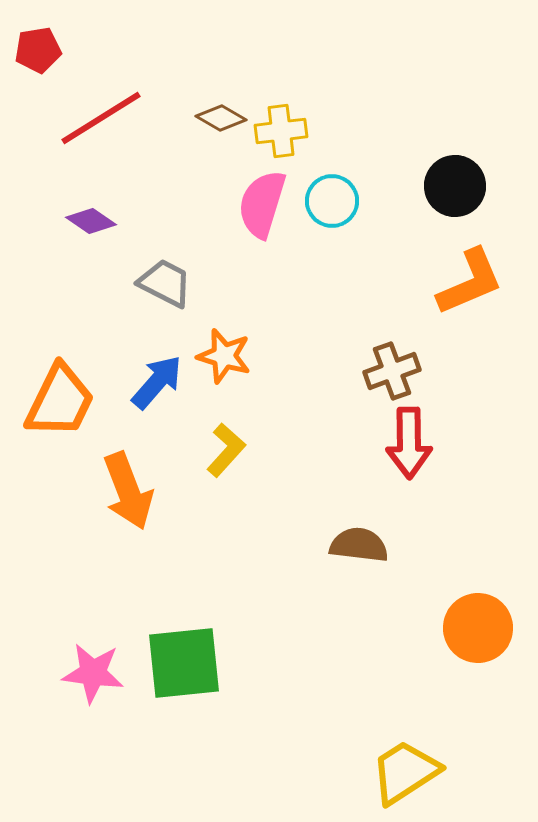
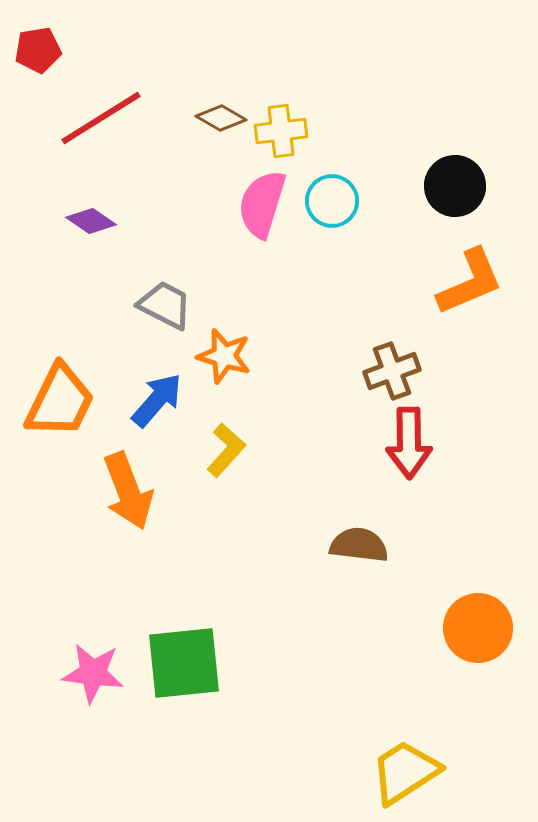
gray trapezoid: moved 22 px down
blue arrow: moved 18 px down
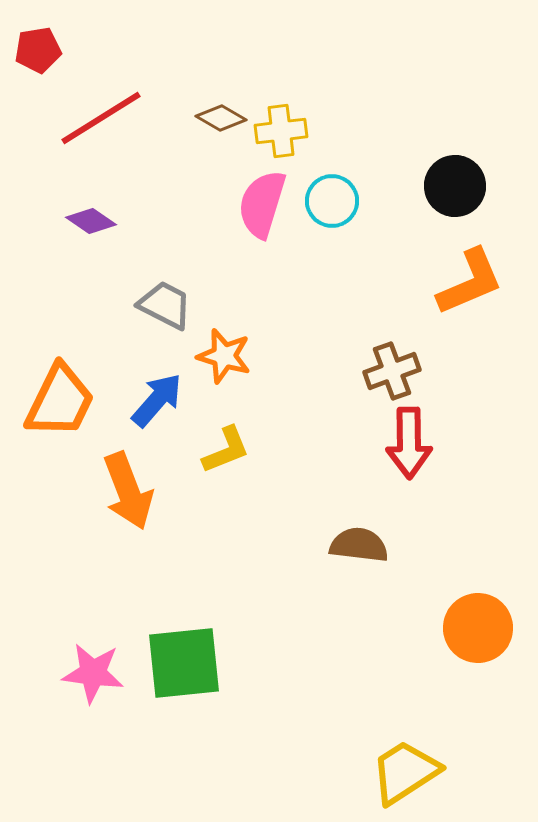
yellow L-shape: rotated 26 degrees clockwise
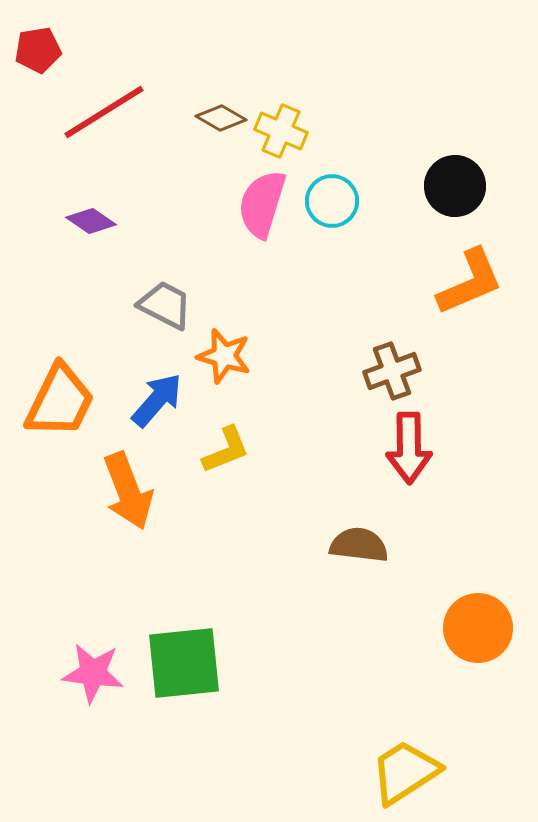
red line: moved 3 px right, 6 px up
yellow cross: rotated 30 degrees clockwise
red arrow: moved 5 px down
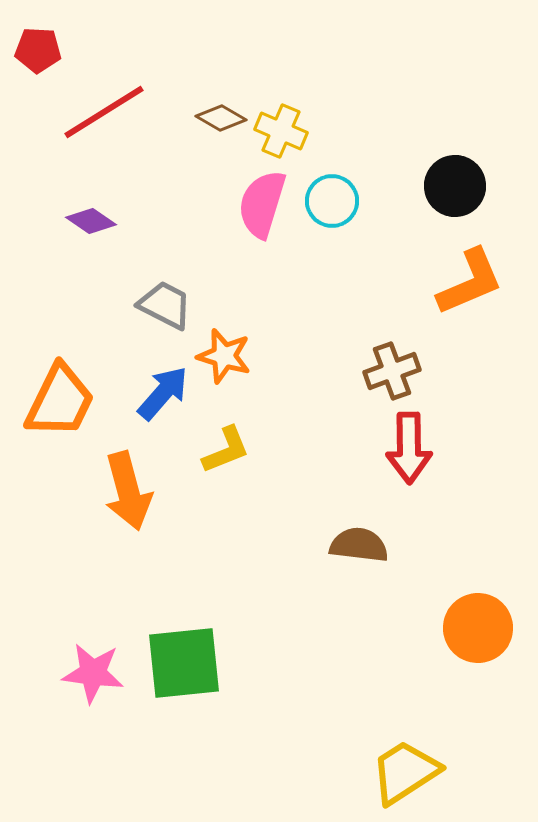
red pentagon: rotated 12 degrees clockwise
blue arrow: moved 6 px right, 7 px up
orange arrow: rotated 6 degrees clockwise
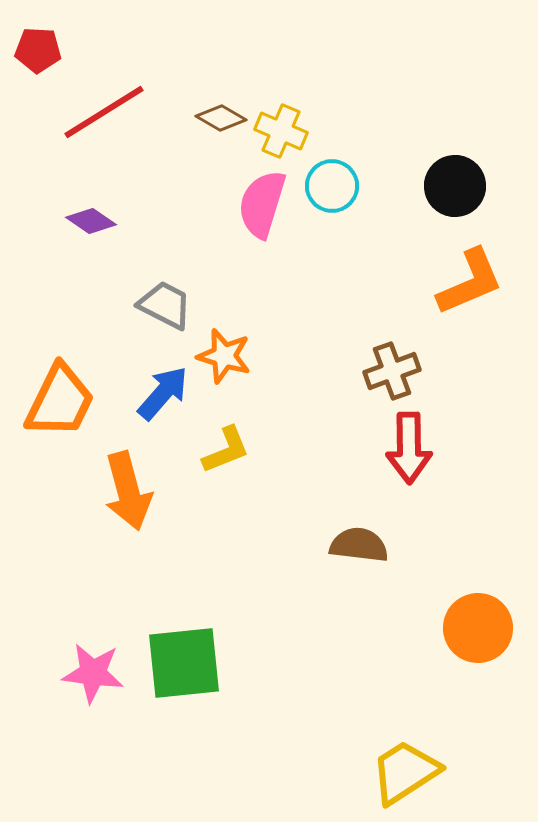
cyan circle: moved 15 px up
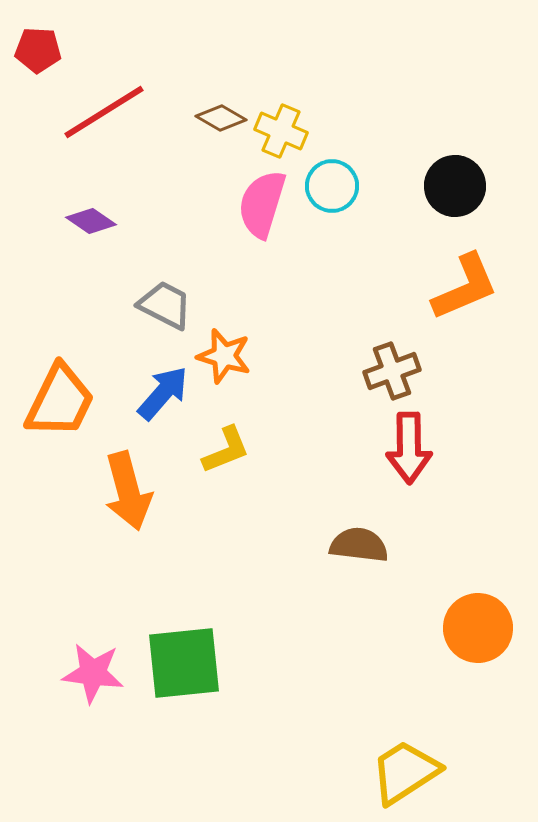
orange L-shape: moved 5 px left, 5 px down
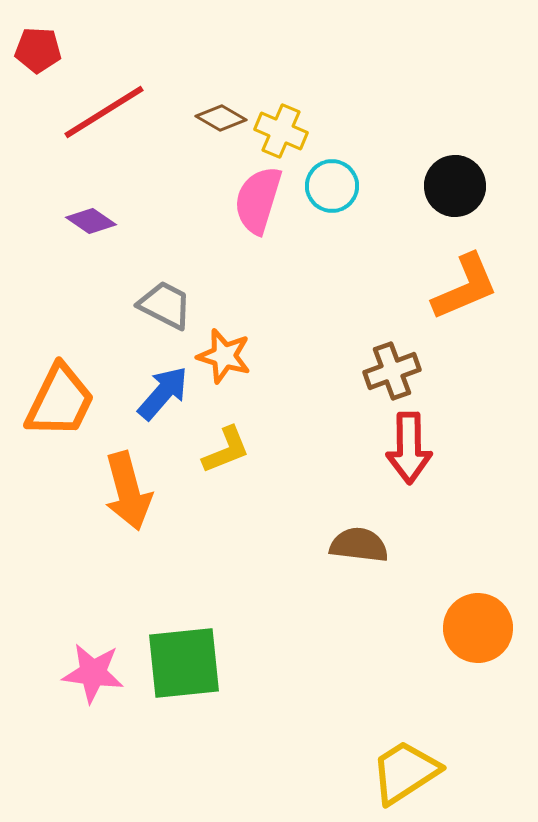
pink semicircle: moved 4 px left, 4 px up
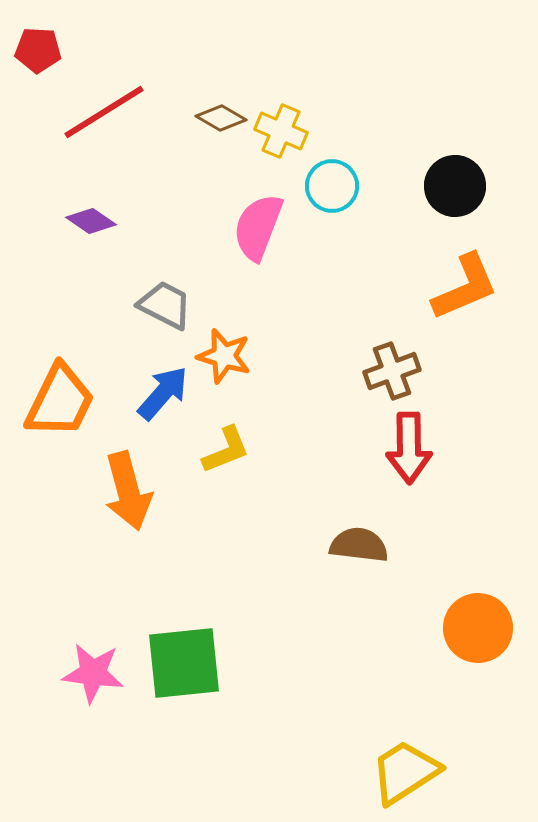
pink semicircle: moved 27 px down; rotated 4 degrees clockwise
